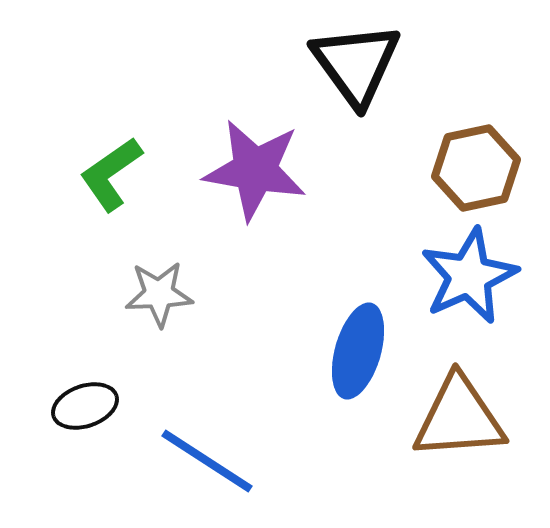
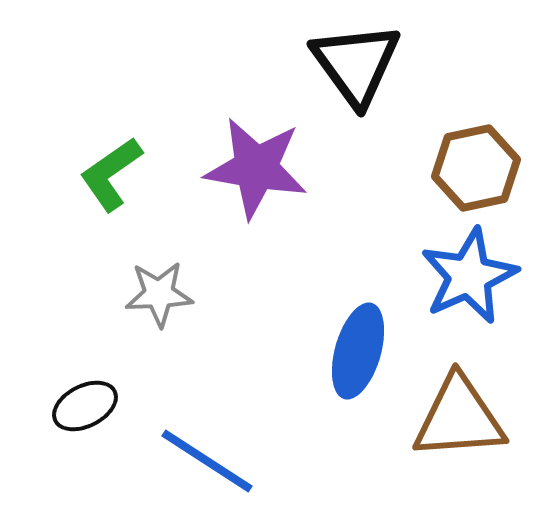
purple star: moved 1 px right, 2 px up
black ellipse: rotated 8 degrees counterclockwise
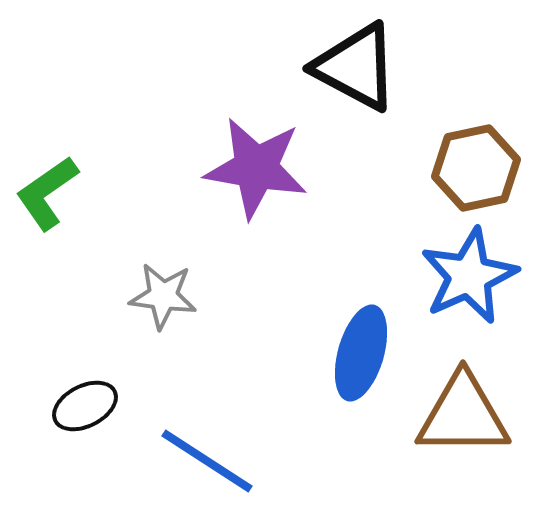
black triangle: moved 3 px down; rotated 26 degrees counterclockwise
green L-shape: moved 64 px left, 19 px down
gray star: moved 4 px right, 2 px down; rotated 10 degrees clockwise
blue ellipse: moved 3 px right, 2 px down
brown triangle: moved 4 px right, 3 px up; rotated 4 degrees clockwise
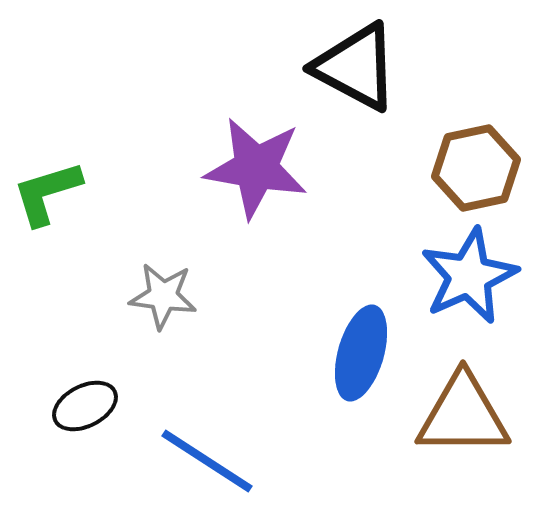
green L-shape: rotated 18 degrees clockwise
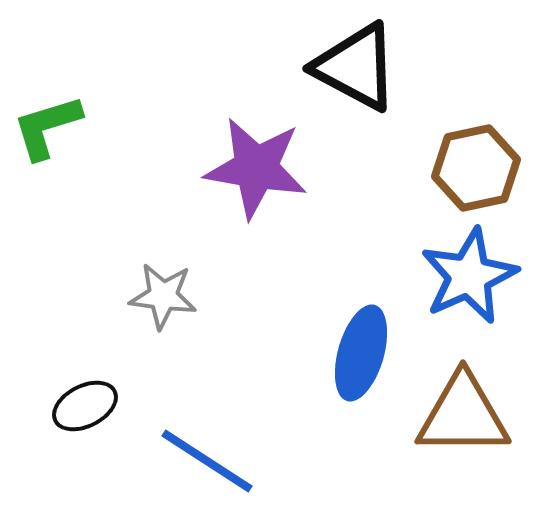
green L-shape: moved 66 px up
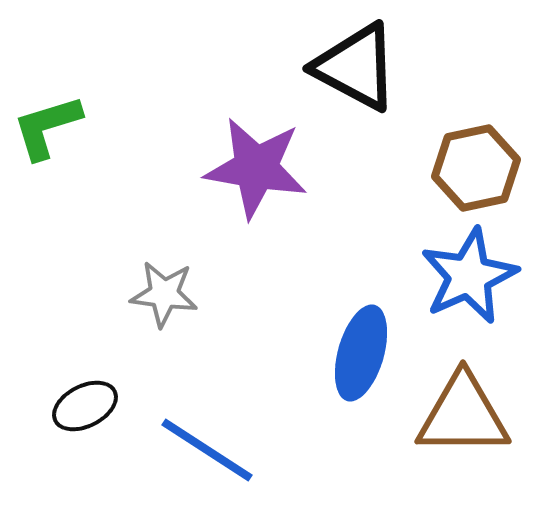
gray star: moved 1 px right, 2 px up
blue line: moved 11 px up
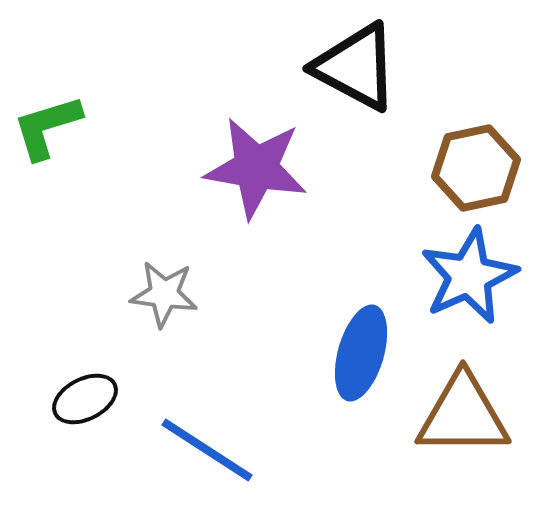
black ellipse: moved 7 px up
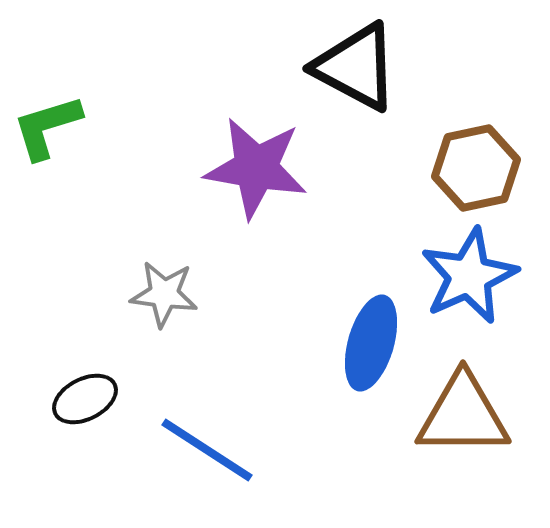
blue ellipse: moved 10 px right, 10 px up
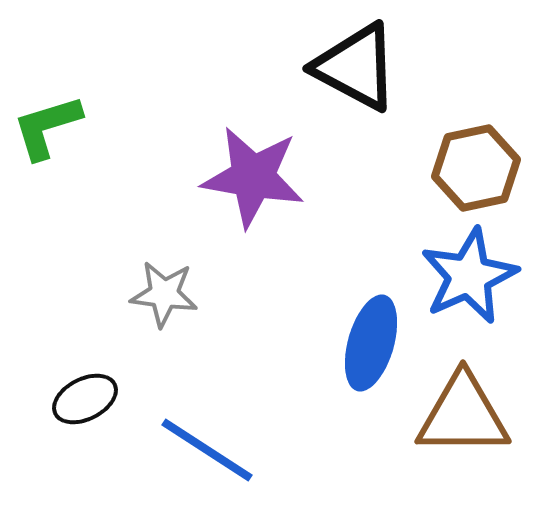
purple star: moved 3 px left, 9 px down
